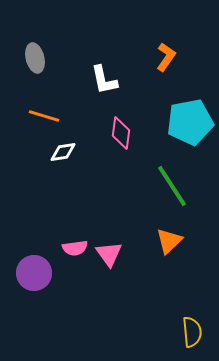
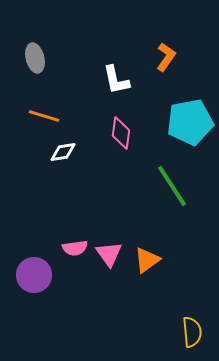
white L-shape: moved 12 px right
orange triangle: moved 22 px left, 19 px down; rotated 8 degrees clockwise
purple circle: moved 2 px down
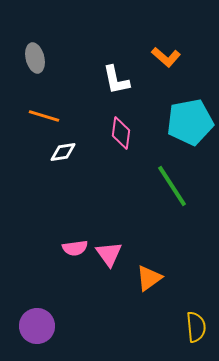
orange L-shape: rotated 96 degrees clockwise
orange triangle: moved 2 px right, 18 px down
purple circle: moved 3 px right, 51 px down
yellow semicircle: moved 4 px right, 5 px up
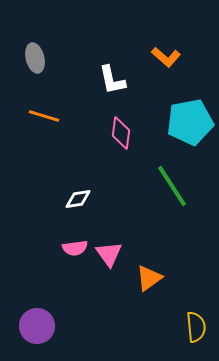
white L-shape: moved 4 px left
white diamond: moved 15 px right, 47 px down
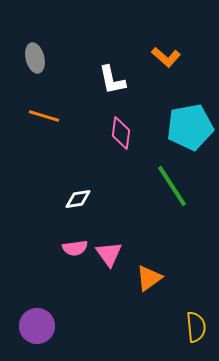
cyan pentagon: moved 5 px down
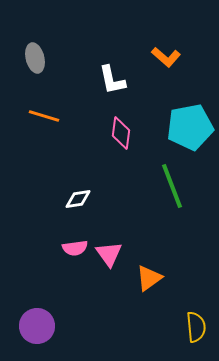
green line: rotated 12 degrees clockwise
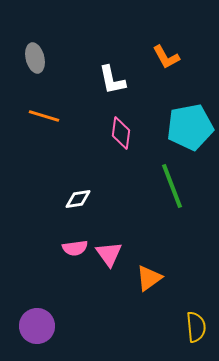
orange L-shape: rotated 20 degrees clockwise
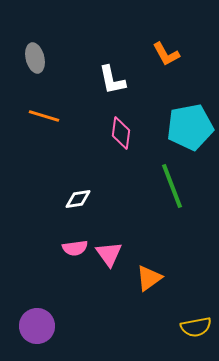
orange L-shape: moved 3 px up
yellow semicircle: rotated 84 degrees clockwise
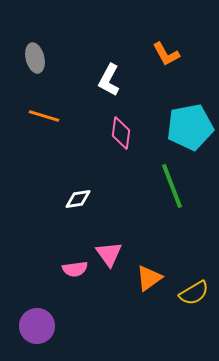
white L-shape: moved 3 px left; rotated 40 degrees clockwise
pink semicircle: moved 21 px down
yellow semicircle: moved 2 px left, 34 px up; rotated 20 degrees counterclockwise
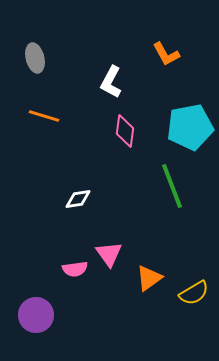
white L-shape: moved 2 px right, 2 px down
pink diamond: moved 4 px right, 2 px up
purple circle: moved 1 px left, 11 px up
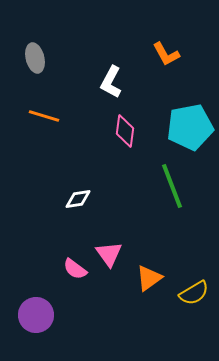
pink semicircle: rotated 45 degrees clockwise
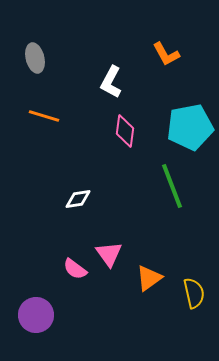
yellow semicircle: rotated 72 degrees counterclockwise
